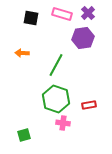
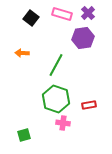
black square: rotated 28 degrees clockwise
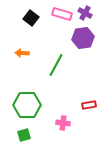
purple cross: moved 3 px left; rotated 16 degrees counterclockwise
green hexagon: moved 29 px left, 6 px down; rotated 20 degrees counterclockwise
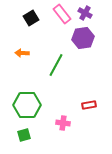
pink rectangle: rotated 36 degrees clockwise
black square: rotated 21 degrees clockwise
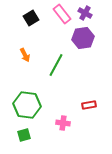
orange arrow: moved 3 px right, 2 px down; rotated 120 degrees counterclockwise
green hexagon: rotated 8 degrees clockwise
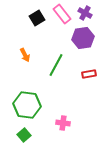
black square: moved 6 px right
red rectangle: moved 31 px up
green square: rotated 24 degrees counterclockwise
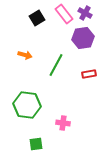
pink rectangle: moved 2 px right
orange arrow: rotated 48 degrees counterclockwise
green square: moved 12 px right, 9 px down; rotated 32 degrees clockwise
